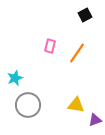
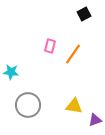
black square: moved 1 px left, 1 px up
orange line: moved 4 px left, 1 px down
cyan star: moved 4 px left, 6 px up; rotated 28 degrees clockwise
yellow triangle: moved 2 px left, 1 px down
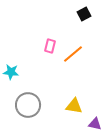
orange line: rotated 15 degrees clockwise
purple triangle: moved 4 px down; rotated 32 degrees clockwise
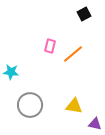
gray circle: moved 2 px right
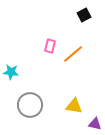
black square: moved 1 px down
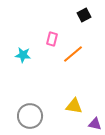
pink rectangle: moved 2 px right, 7 px up
cyan star: moved 12 px right, 17 px up
gray circle: moved 11 px down
